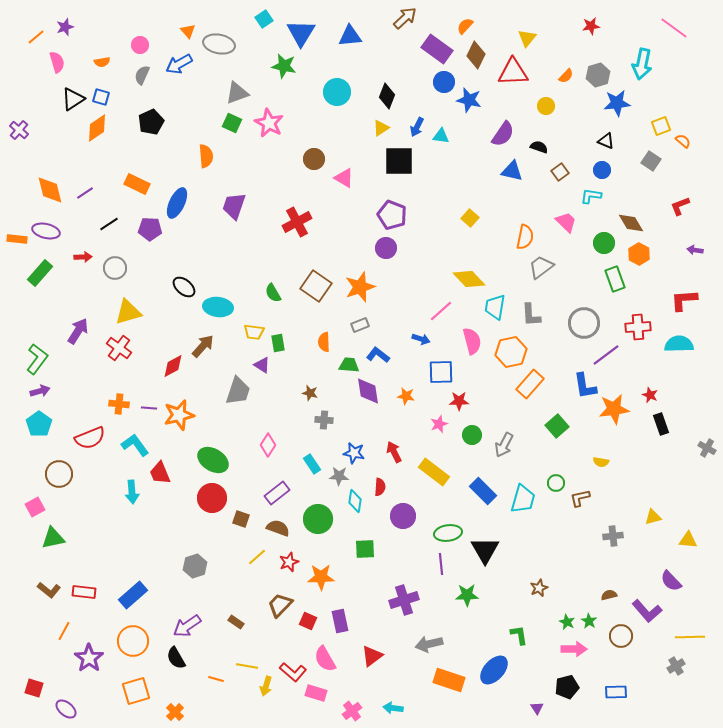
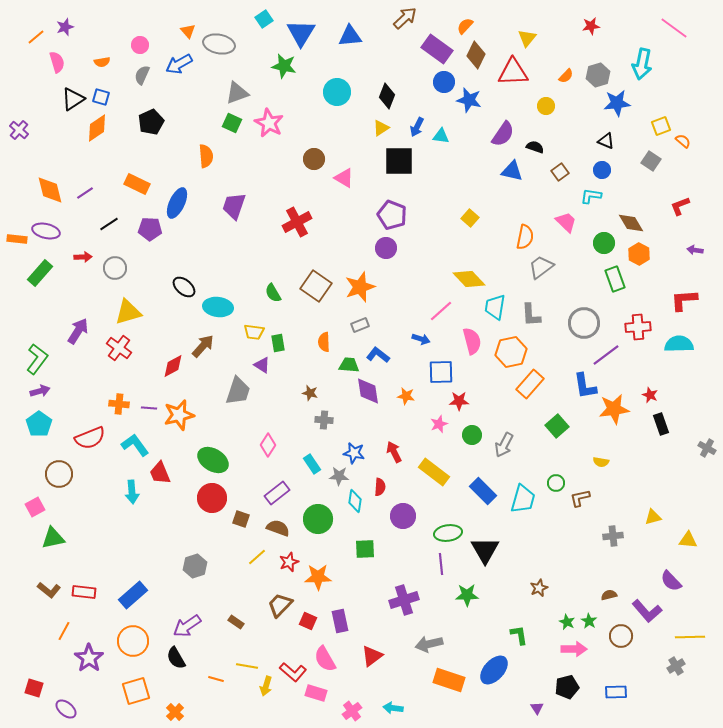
black semicircle at (539, 147): moved 4 px left
orange star at (321, 577): moved 3 px left
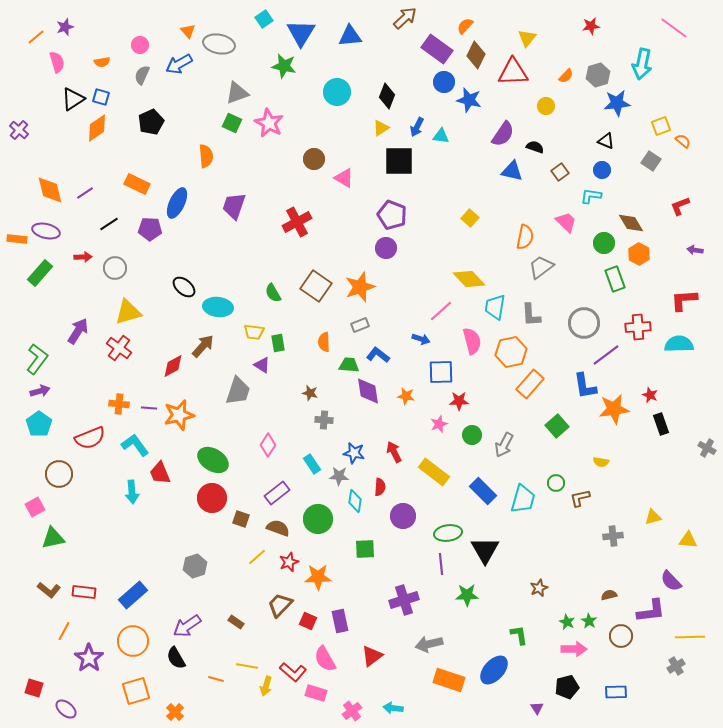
purple L-shape at (647, 611): moved 4 px right; rotated 56 degrees counterclockwise
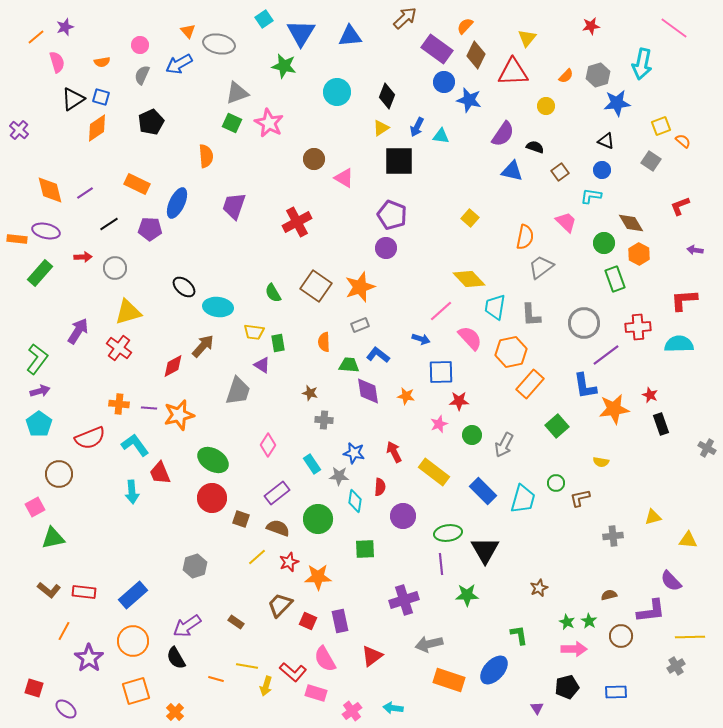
pink semicircle at (472, 341): moved 2 px left, 3 px up; rotated 28 degrees counterclockwise
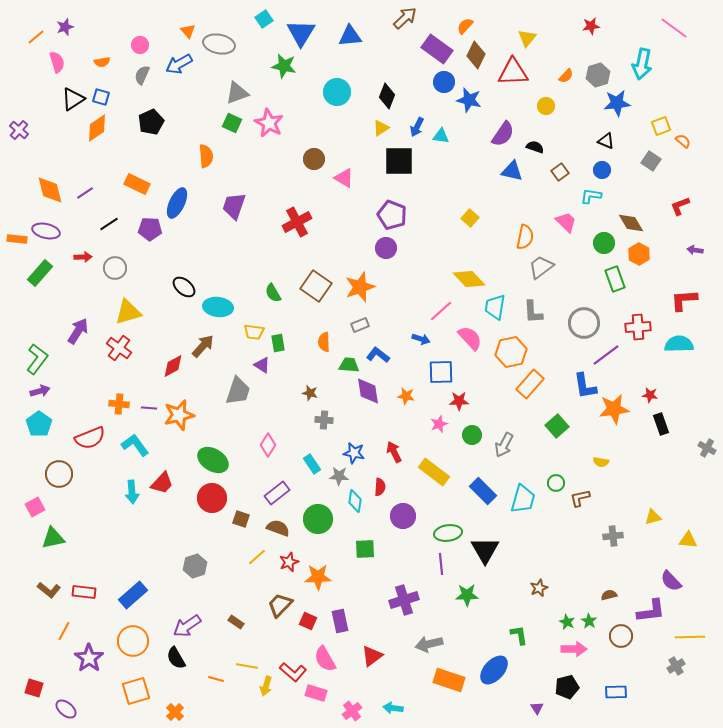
gray L-shape at (531, 315): moved 2 px right, 3 px up
red star at (650, 395): rotated 14 degrees counterclockwise
red trapezoid at (160, 473): moved 2 px right, 10 px down; rotated 115 degrees counterclockwise
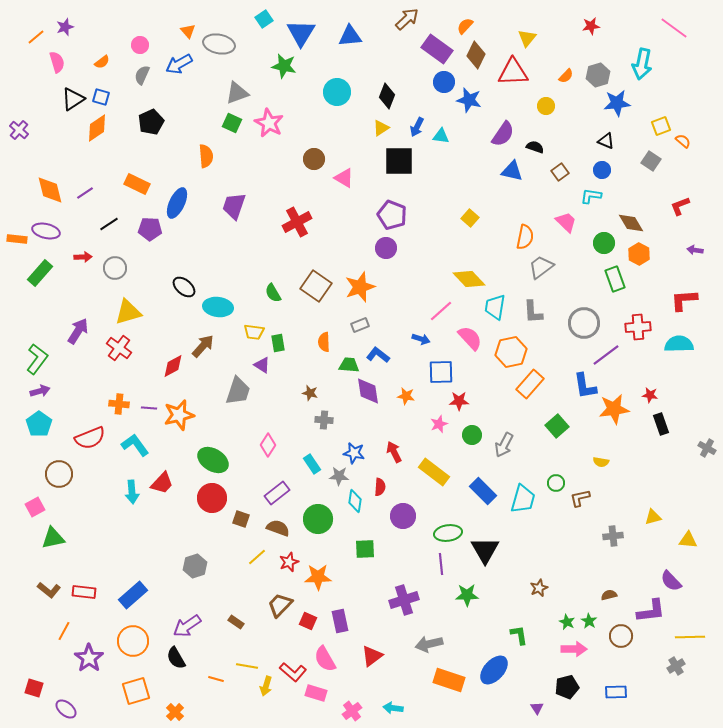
brown arrow at (405, 18): moved 2 px right, 1 px down
orange semicircle at (102, 62): rotated 28 degrees counterclockwise
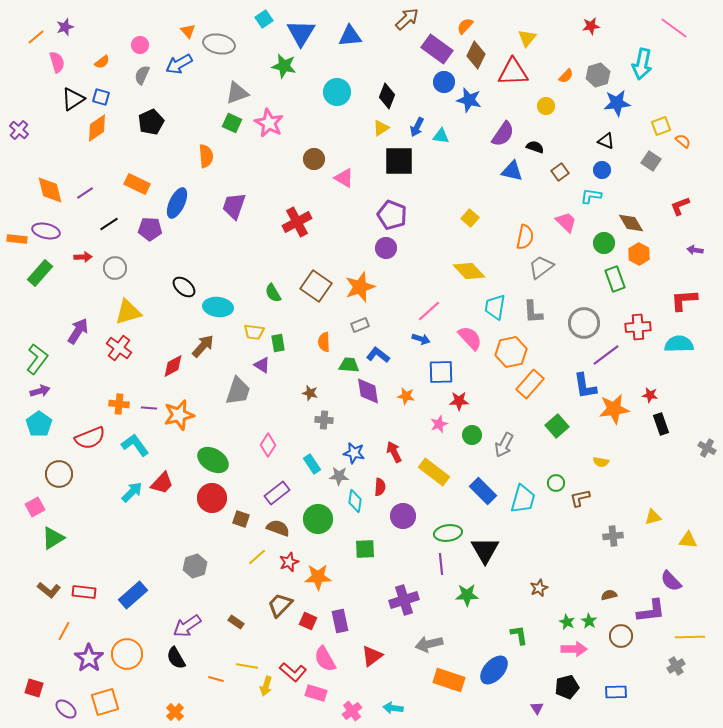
yellow diamond at (469, 279): moved 8 px up
pink line at (441, 311): moved 12 px left
cyan arrow at (132, 492): rotated 130 degrees counterclockwise
green triangle at (53, 538): rotated 20 degrees counterclockwise
orange circle at (133, 641): moved 6 px left, 13 px down
orange square at (136, 691): moved 31 px left, 11 px down
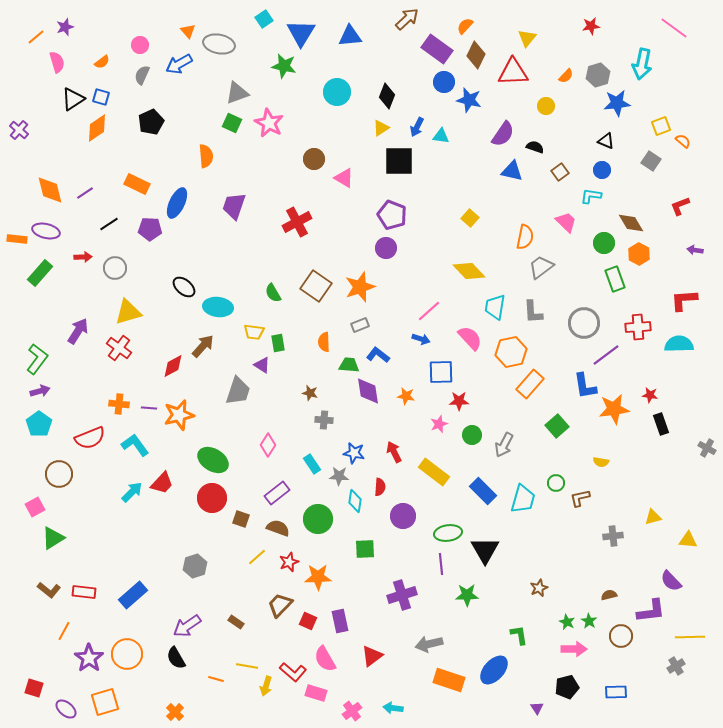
purple cross at (404, 600): moved 2 px left, 5 px up
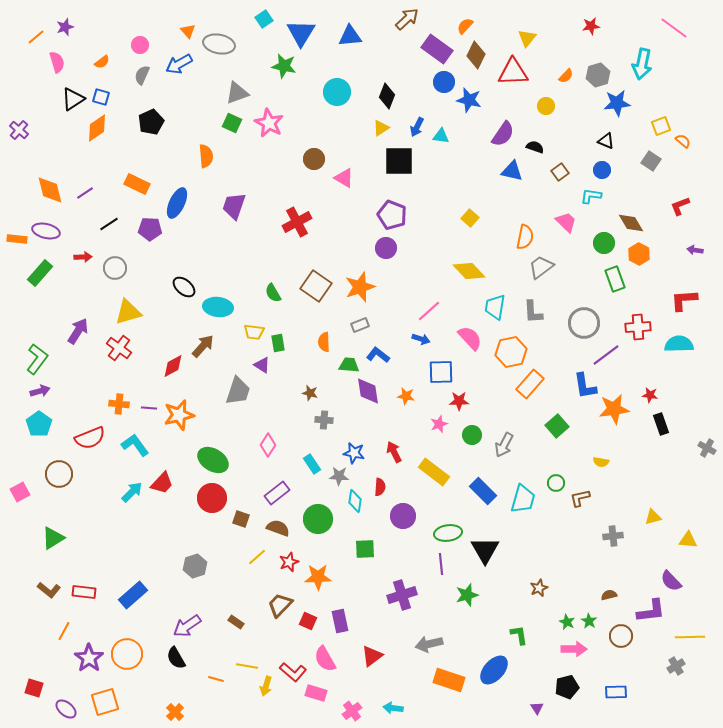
pink square at (35, 507): moved 15 px left, 15 px up
green star at (467, 595): rotated 15 degrees counterclockwise
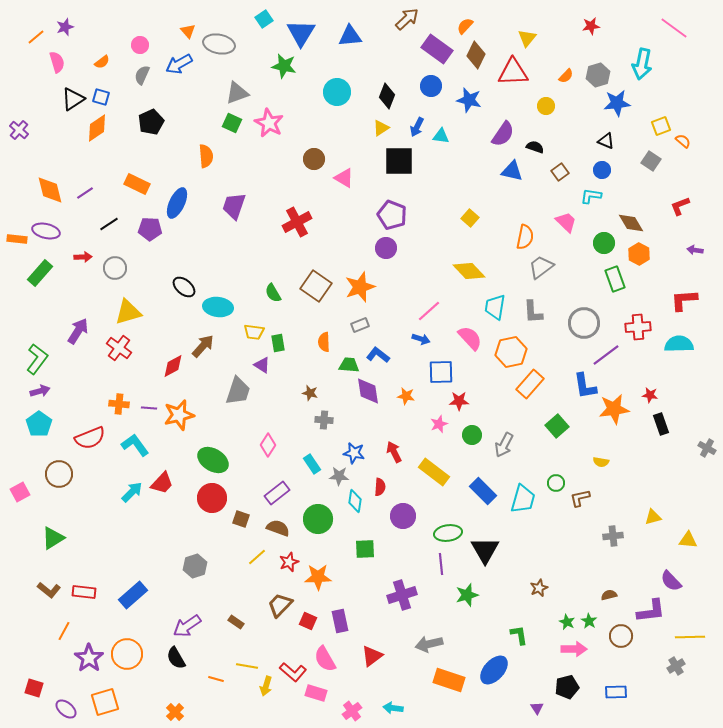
blue circle at (444, 82): moved 13 px left, 4 px down
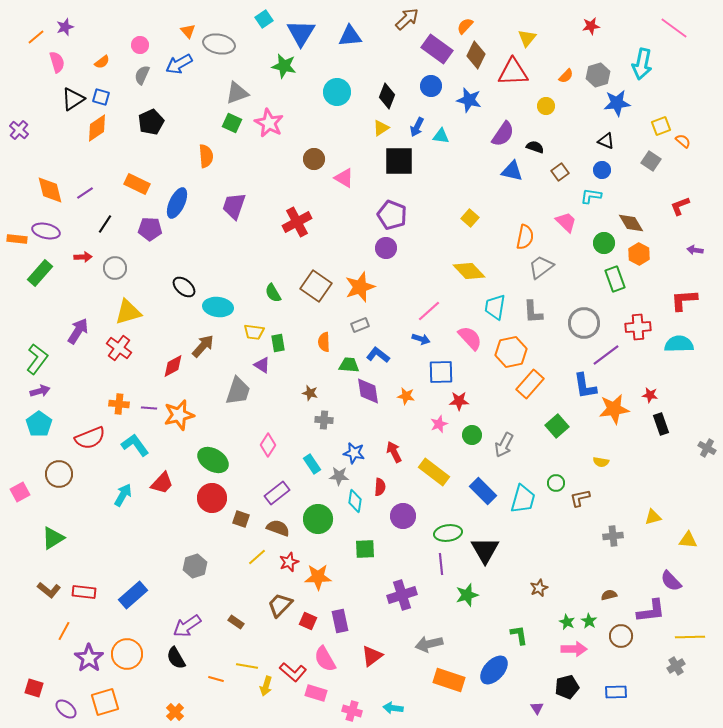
black line at (109, 224): moved 4 px left; rotated 24 degrees counterclockwise
cyan arrow at (132, 492): moved 9 px left, 3 px down; rotated 15 degrees counterclockwise
pink cross at (352, 711): rotated 36 degrees counterclockwise
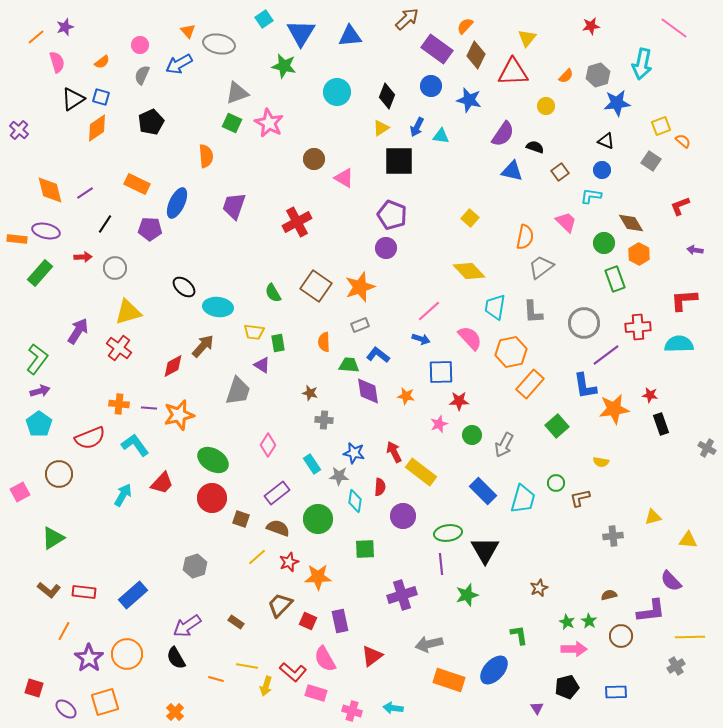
yellow rectangle at (434, 472): moved 13 px left
